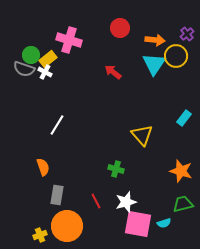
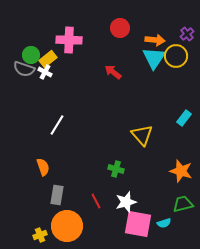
pink cross: rotated 15 degrees counterclockwise
cyan triangle: moved 6 px up
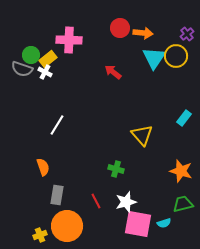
orange arrow: moved 12 px left, 7 px up
gray semicircle: moved 2 px left
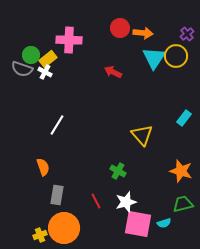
red arrow: rotated 12 degrees counterclockwise
green cross: moved 2 px right, 2 px down; rotated 14 degrees clockwise
orange circle: moved 3 px left, 2 px down
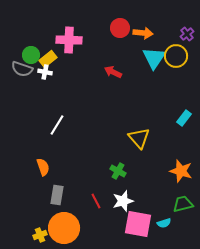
white cross: rotated 16 degrees counterclockwise
yellow triangle: moved 3 px left, 3 px down
white star: moved 3 px left, 1 px up
